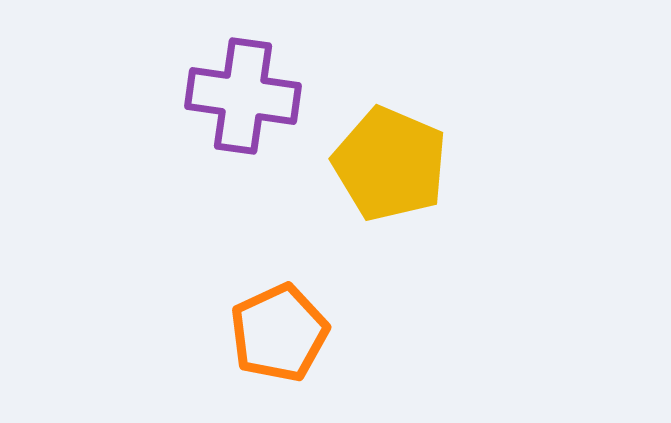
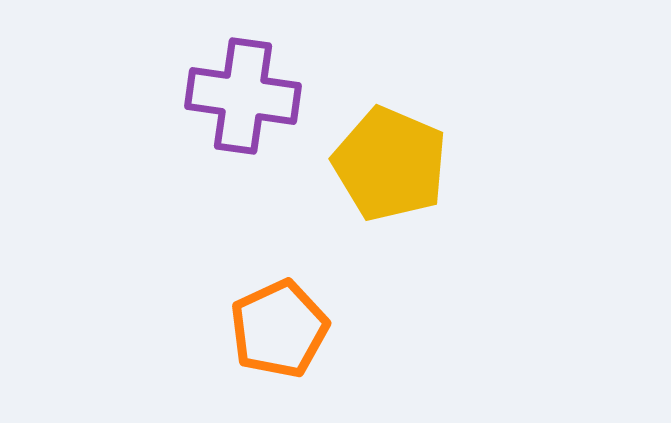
orange pentagon: moved 4 px up
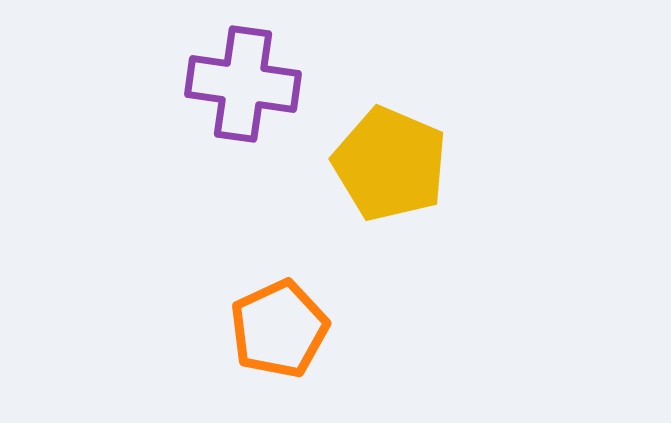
purple cross: moved 12 px up
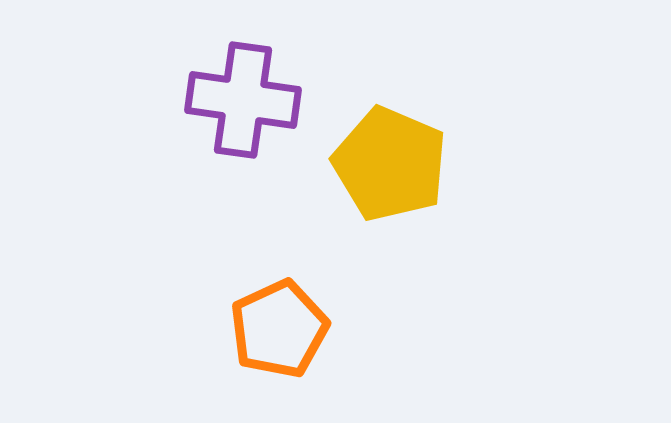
purple cross: moved 16 px down
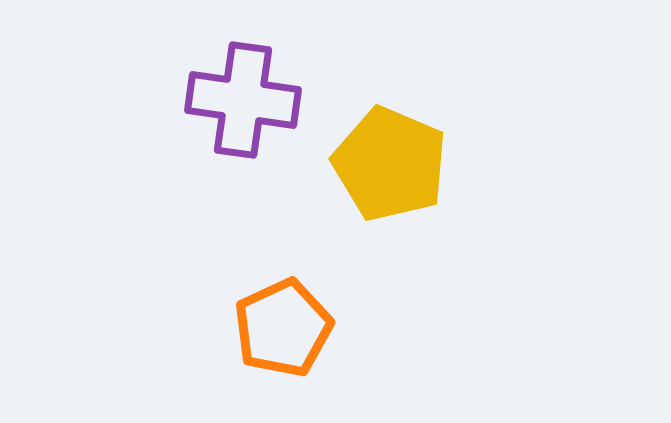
orange pentagon: moved 4 px right, 1 px up
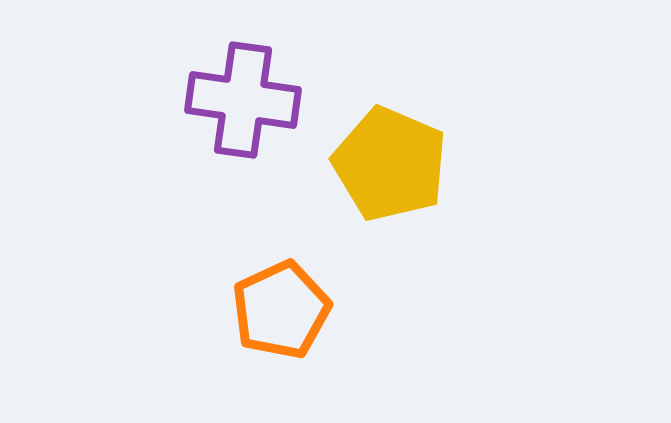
orange pentagon: moved 2 px left, 18 px up
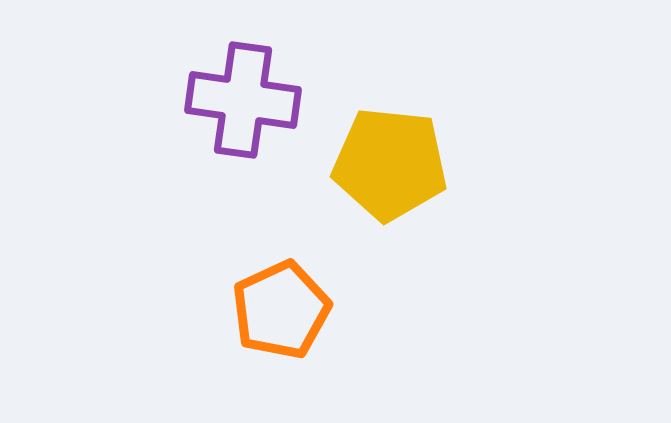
yellow pentagon: rotated 17 degrees counterclockwise
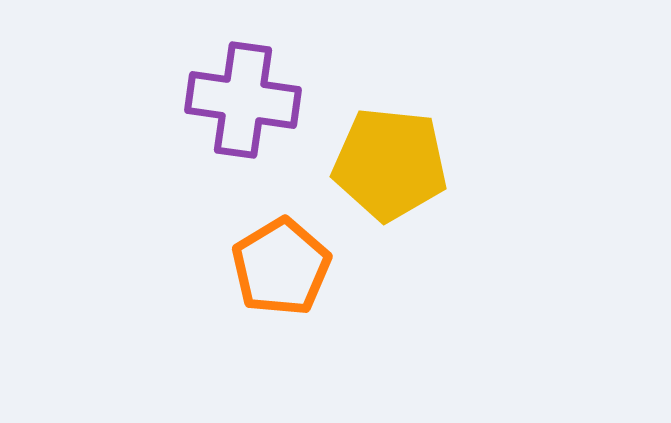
orange pentagon: moved 43 px up; rotated 6 degrees counterclockwise
